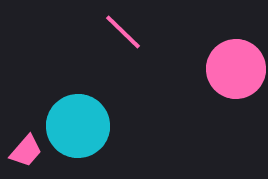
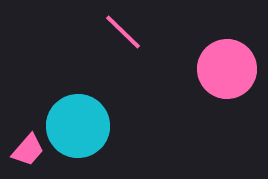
pink circle: moved 9 px left
pink trapezoid: moved 2 px right, 1 px up
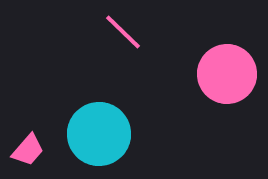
pink circle: moved 5 px down
cyan circle: moved 21 px right, 8 px down
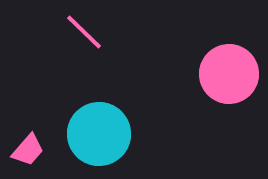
pink line: moved 39 px left
pink circle: moved 2 px right
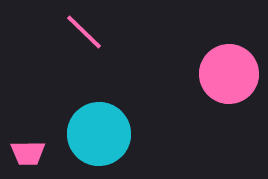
pink trapezoid: moved 3 px down; rotated 48 degrees clockwise
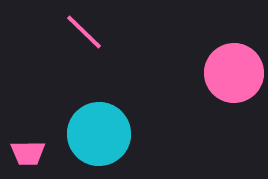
pink circle: moved 5 px right, 1 px up
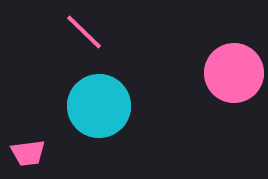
cyan circle: moved 28 px up
pink trapezoid: rotated 6 degrees counterclockwise
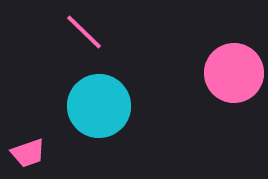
pink trapezoid: rotated 12 degrees counterclockwise
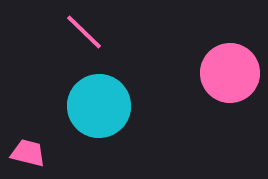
pink circle: moved 4 px left
pink trapezoid: rotated 147 degrees counterclockwise
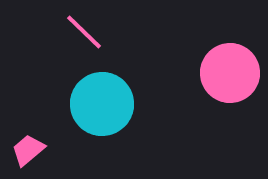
cyan circle: moved 3 px right, 2 px up
pink trapezoid: moved 3 px up; rotated 54 degrees counterclockwise
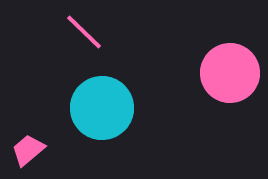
cyan circle: moved 4 px down
